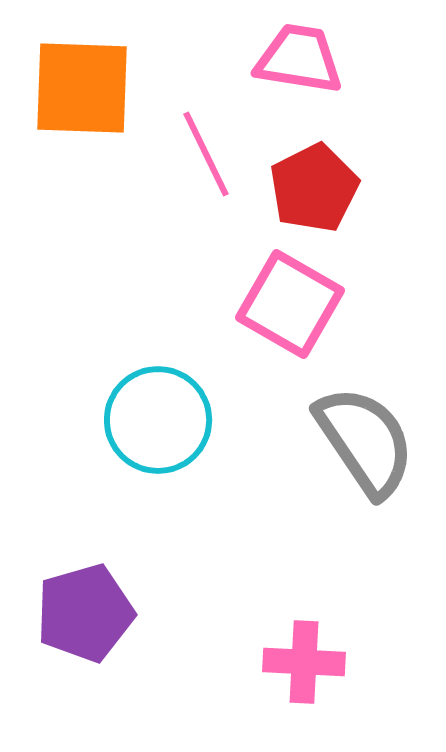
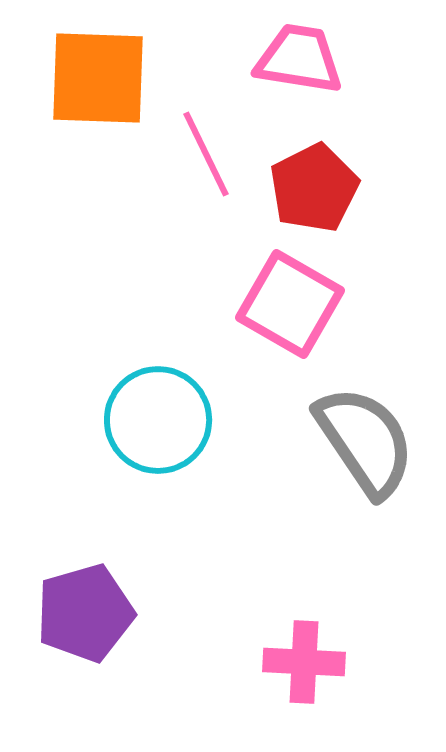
orange square: moved 16 px right, 10 px up
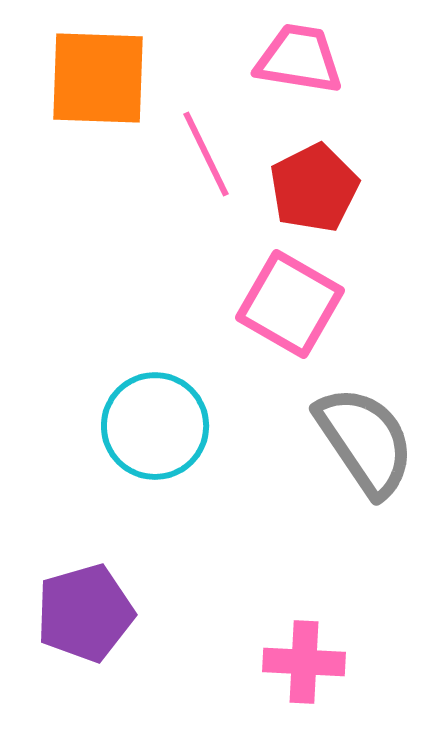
cyan circle: moved 3 px left, 6 px down
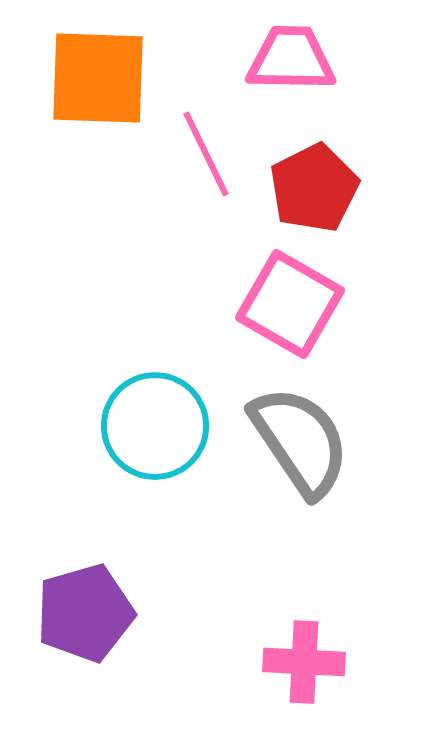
pink trapezoid: moved 8 px left; rotated 8 degrees counterclockwise
gray semicircle: moved 65 px left
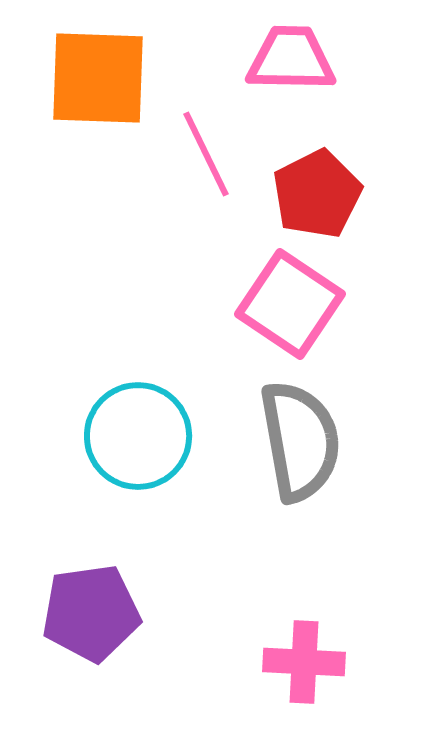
red pentagon: moved 3 px right, 6 px down
pink square: rotated 4 degrees clockwise
cyan circle: moved 17 px left, 10 px down
gray semicircle: rotated 24 degrees clockwise
purple pentagon: moved 6 px right; rotated 8 degrees clockwise
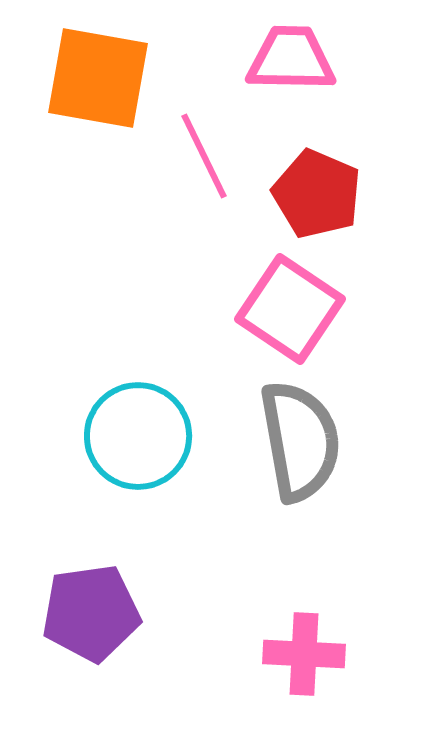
orange square: rotated 8 degrees clockwise
pink line: moved 2 px left, 2 px down
red pentagon: rotated 22 degrees counterclockwise
pink square: moved 5 px down
pink cross: moved 8 px up
